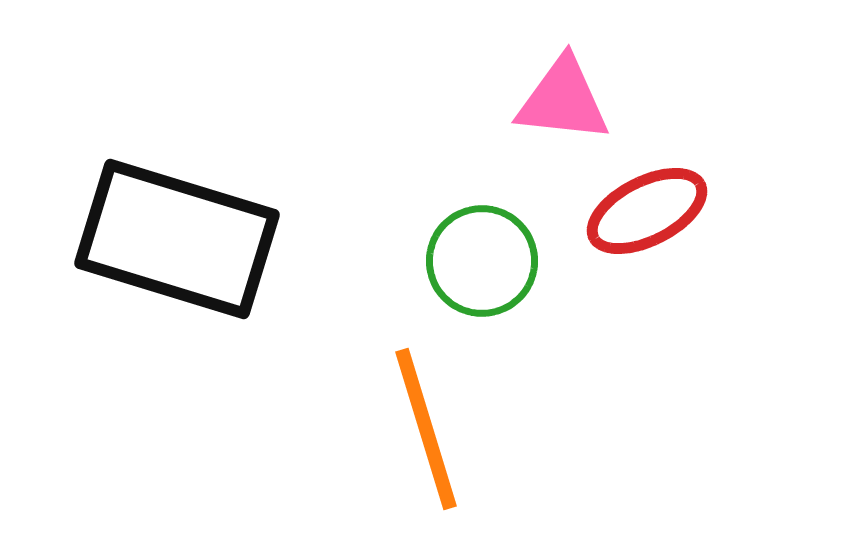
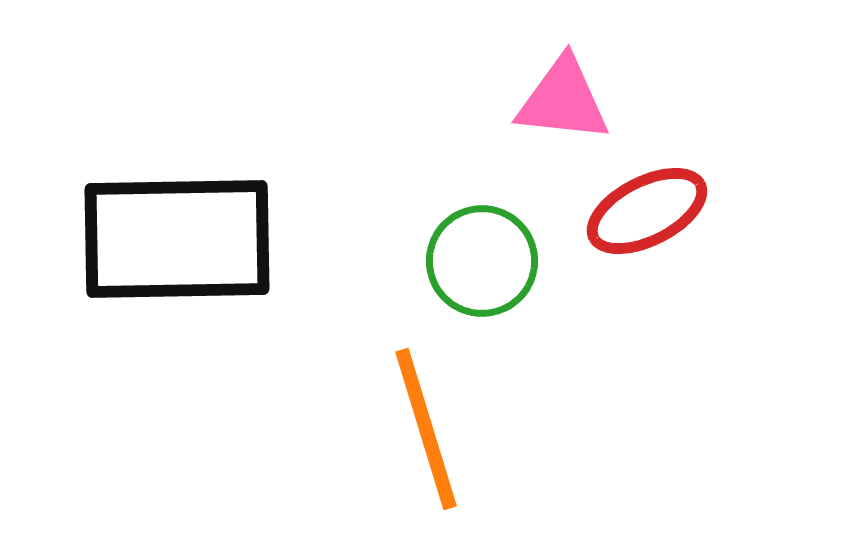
black rectangle: rotated 18 degrees counterclockwise
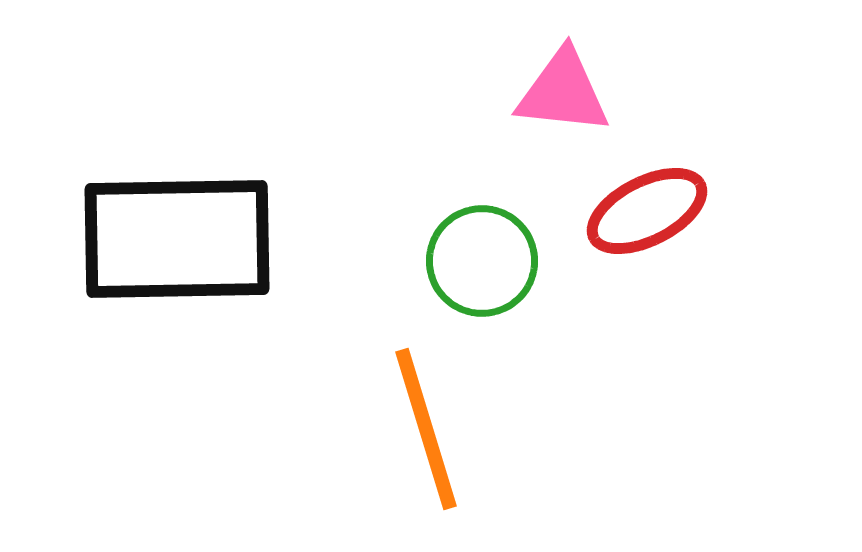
pink triangle: moved 8 px up
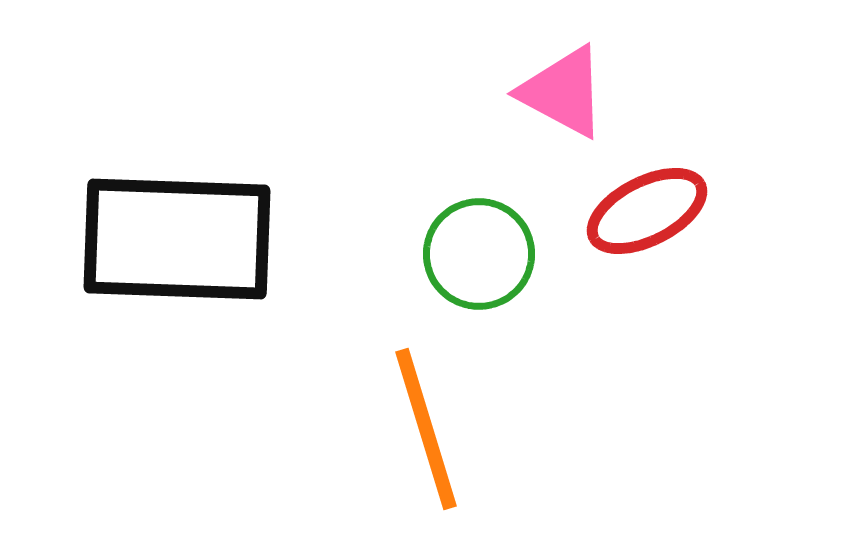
pink triangle: rotated 22 degrees clockwise
black rectangle: rotated 3 degrees clockwise
green circle: moved 3 px left, 7 px up
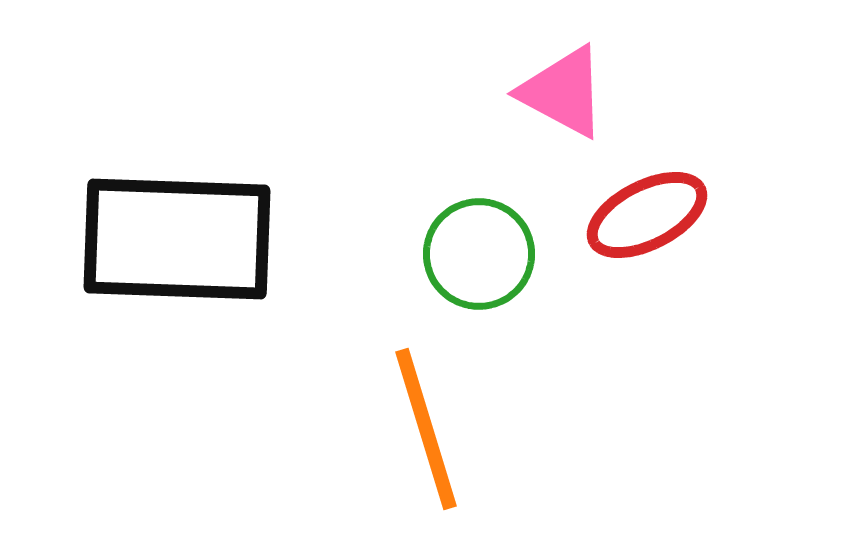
red ellipse: moved 4 px down
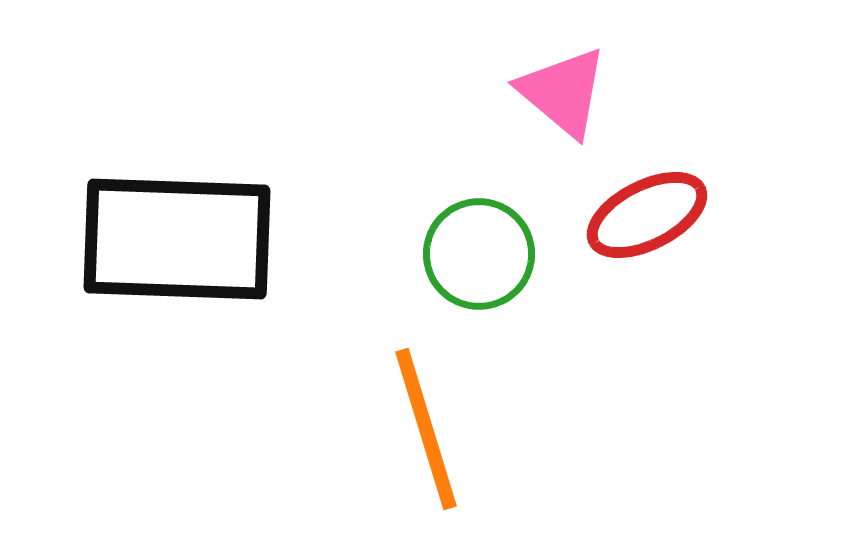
pink triangle: rotated 12 degrees clockwise
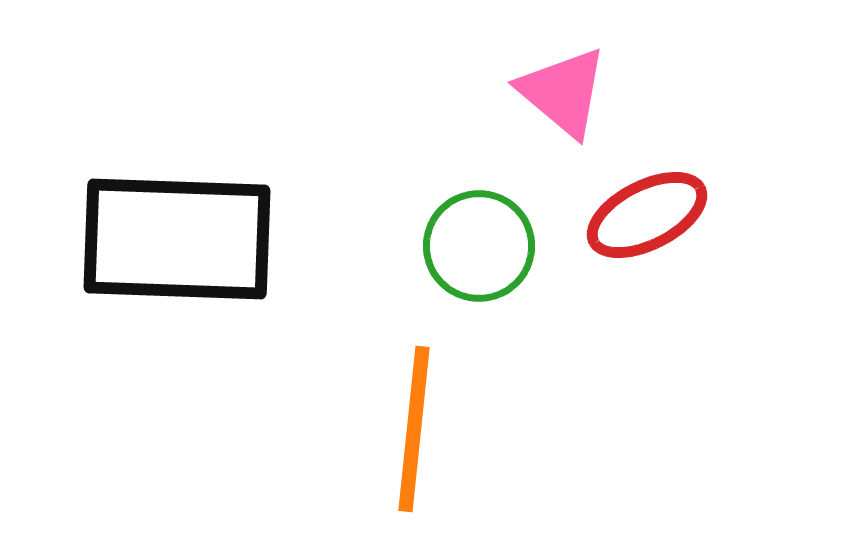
green circle: moved 8 px up
orange line: moved 12 px left; rotated 23 degrees clockwise
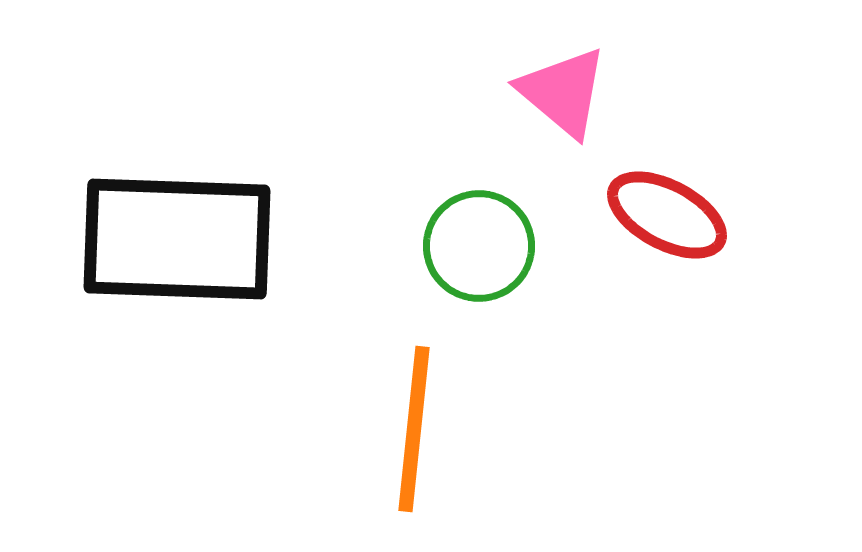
red ellipse: moved 20 px right; rotated 55 degrees clockwise
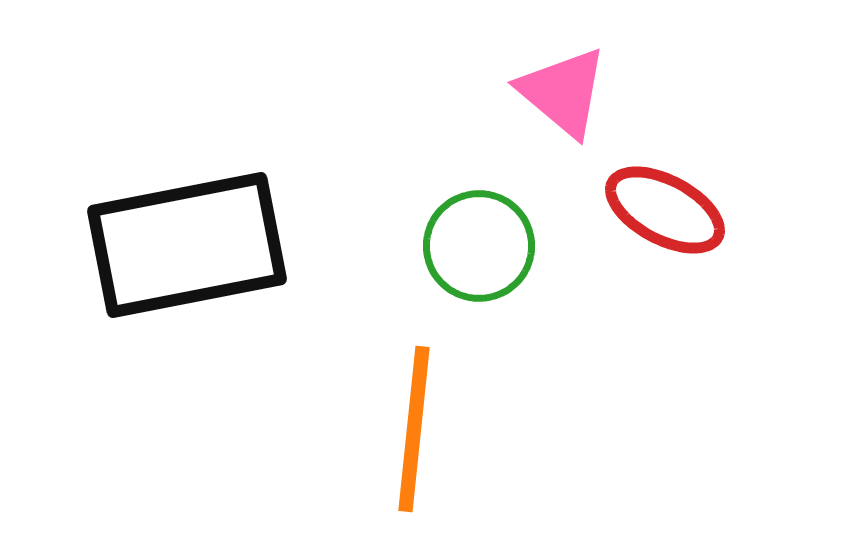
red ellipse: moved 2 px left, 5 px up
black rectangle: moved 10 px right, 6 px down; rotated 13 degrees counterclockwise
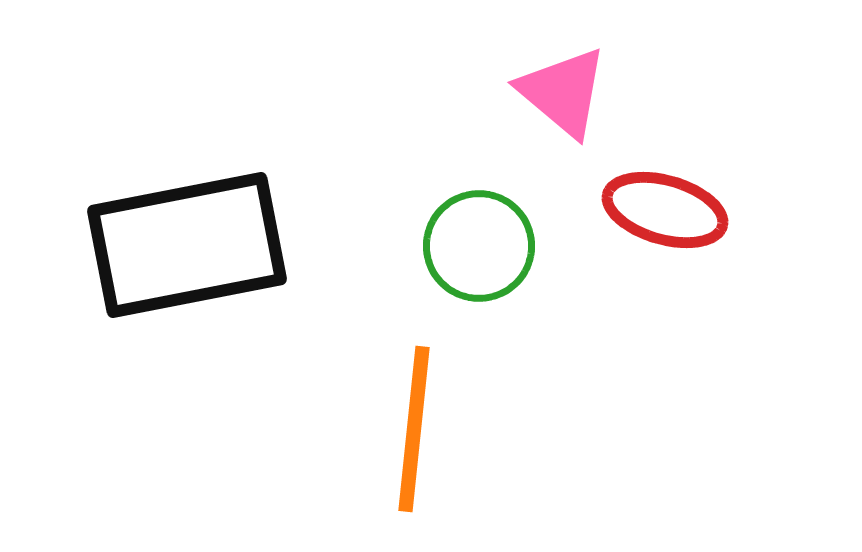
red ellipse: rotated 12 degrees counterclockwise
